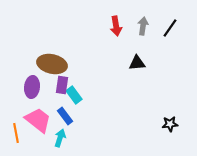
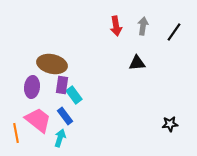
black line: moved 4 px right, 4 px down
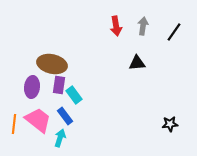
purple rectangle: moved 3 px left
orange line: moved 2 px left, 9 px up; rotated 18 degrees clockwise
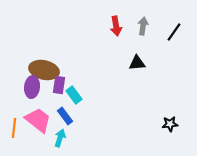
brown ellipse: moved 8 px left, 6 px down
orange line: moved 4 px down
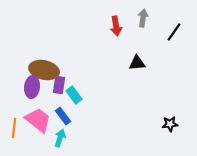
gray arrow: moved 8 px up
blue rectangle: moved 2 px left
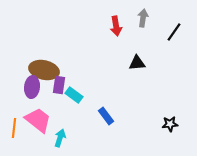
cyan rectangle: rotated 18 degrees counterclockwise
blue rectangle: moved 43 px right
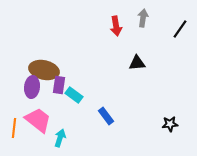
black line: moved 6 px right, 3 px up
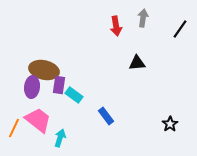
black star: rotated 28 degrees counterclockwise
orange line: rotated 18 degrees clockwise
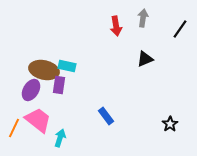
black triangle: moved 8 px right, 4 px up; rotated 18 degrees counterclockwise
purple ellipse: moved 1 px left, 3 px down; rotated 25 degrees clockwise
cyan rectangle: moved 7 px left, 29 px up; rotated 24 degrees counterclockwise
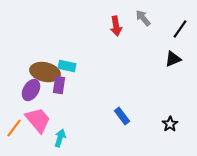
gray arrow: rotated 48 degrees counterclockwise
black triangle: moved 28 px right
brown ellipse: moved 1 px right, 2 px down
blue rectangle: moved 16 px right
pink trapezoid: rotated 12 degrees clockwise
orange line: rotated 12 degrees clockwise
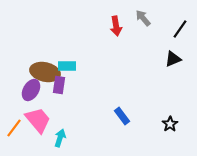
cyan rectangle: rotated 12 degrees counterclockwise
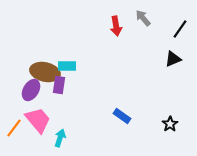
blue rectangle: rotated 18 degrees counterclockwise
